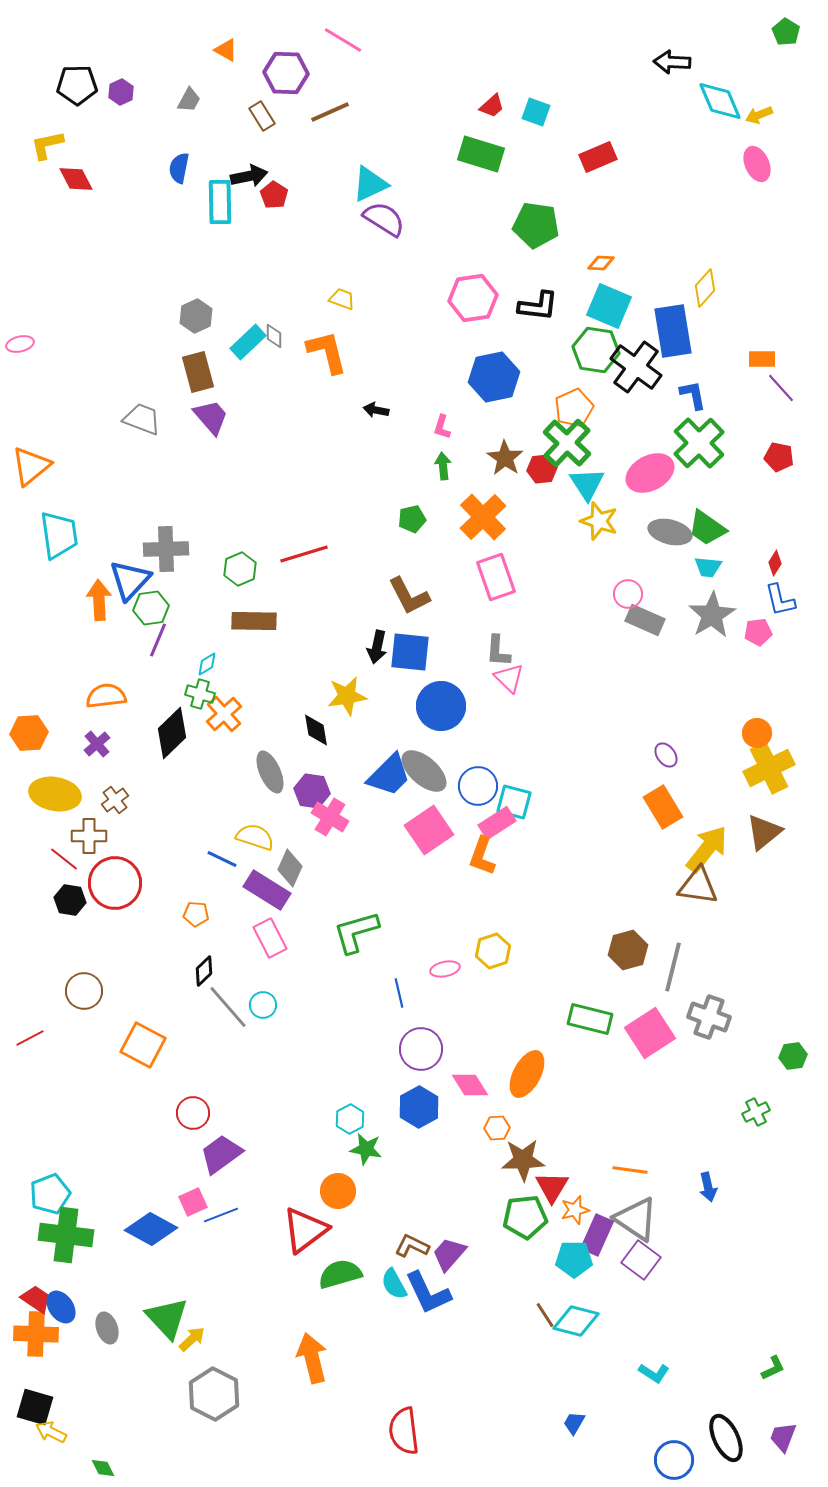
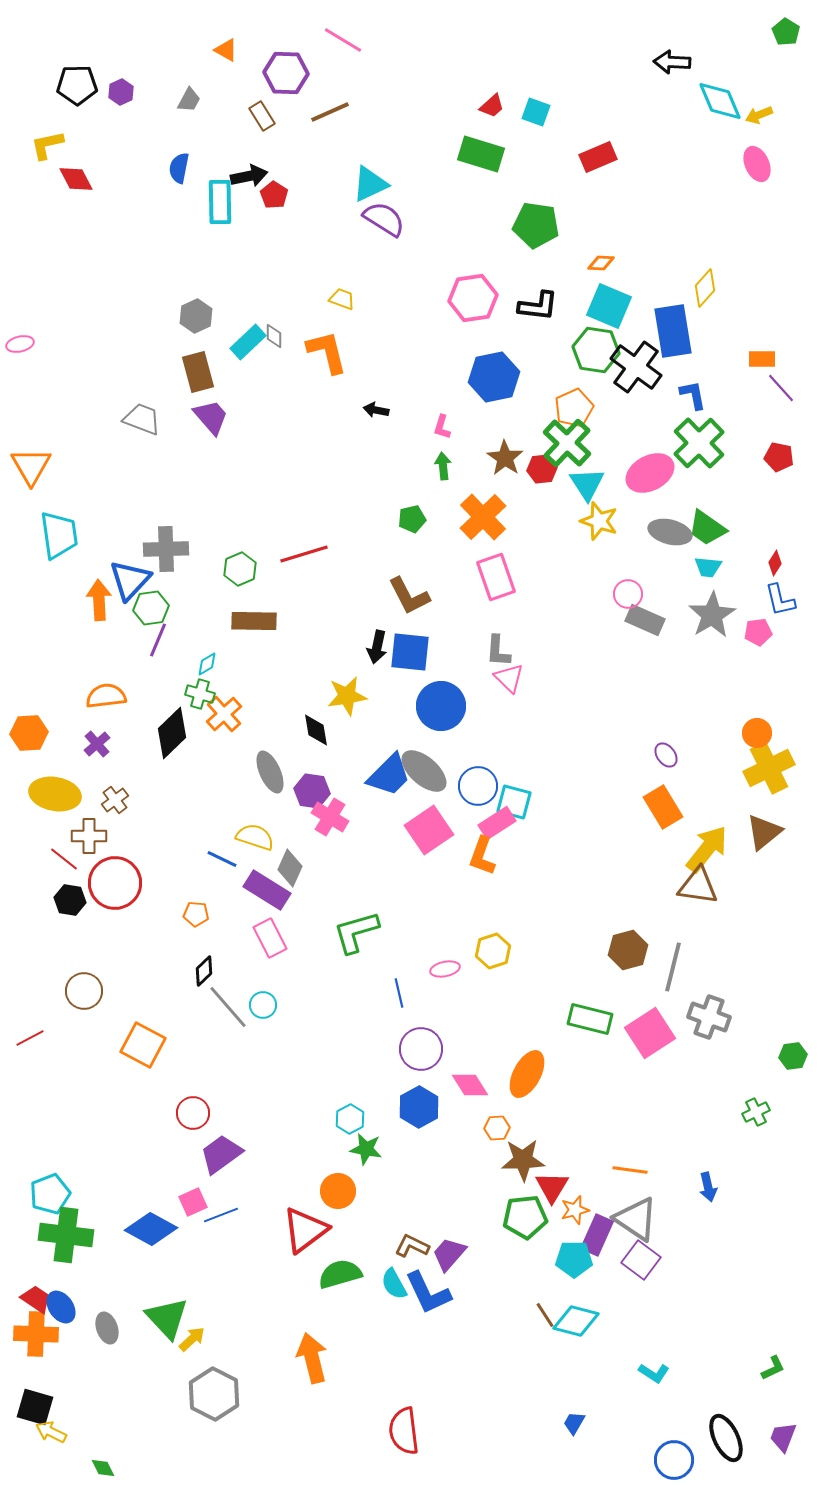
orange triangle at (31, 466): rotated 21 degrees counterclockwise
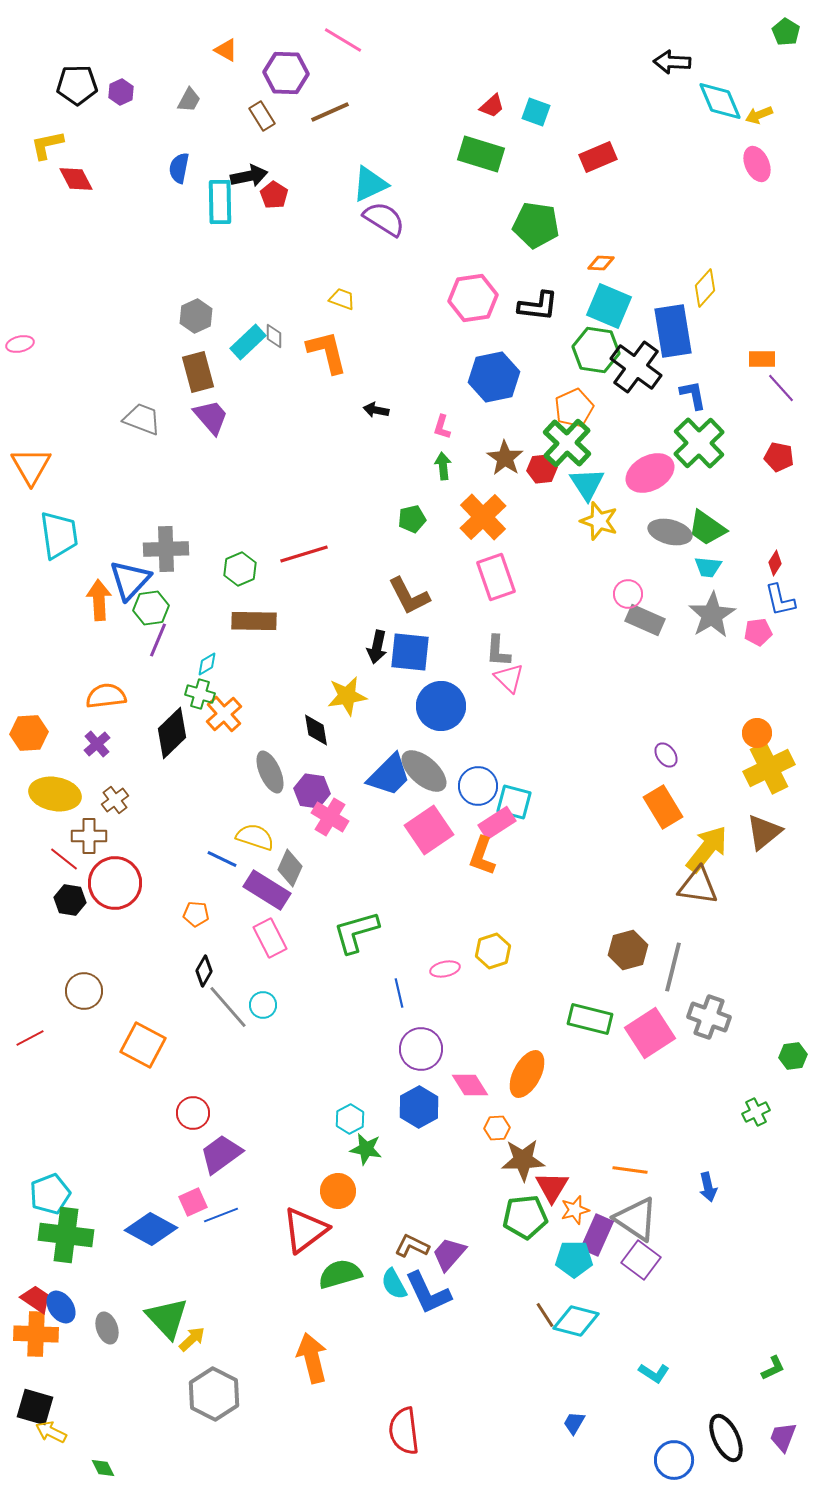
black diamond at (204, 971): rotated 16 degrees counterclockwise
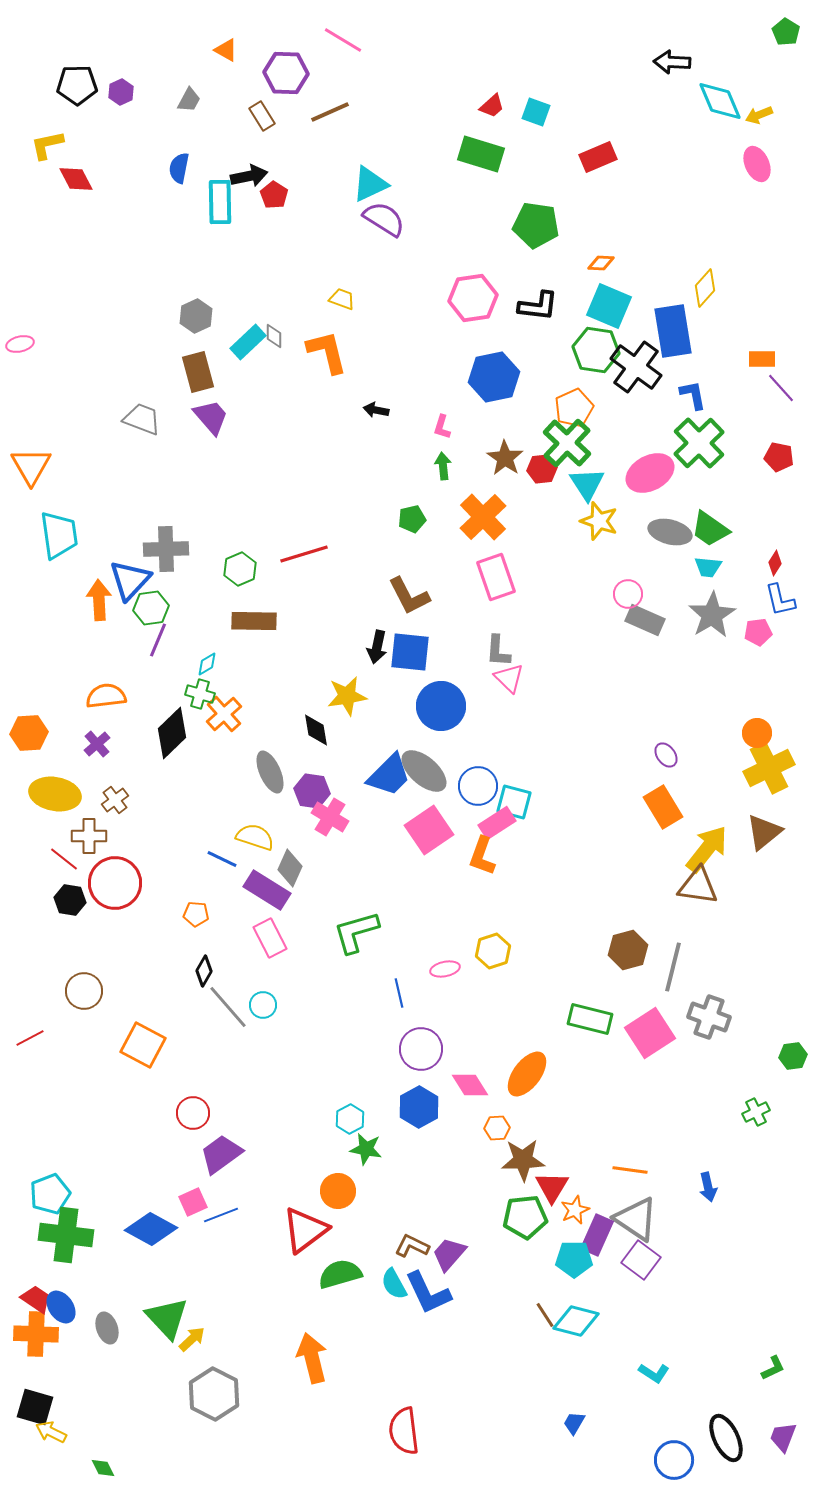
green trapezoid at (707, 528): moved 3 px right, 1 px down
orange ellipse at (527, 1074): rotated 9 degrees clockwise
orange star at (575, 1210): rotated 8 degrees counterclockwise
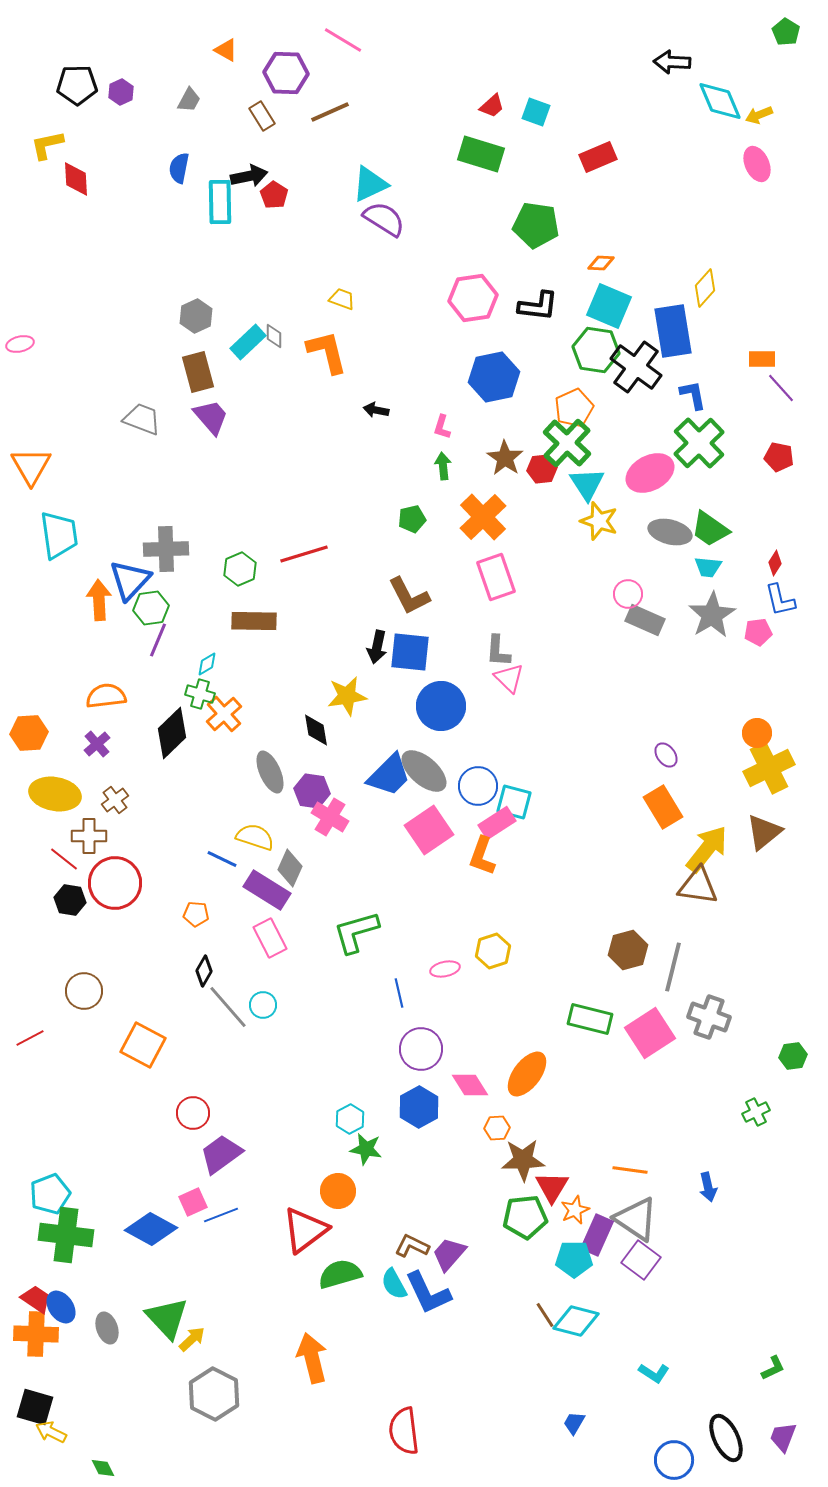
red diamond at (76, 179): rotated 24 degrees clockwise
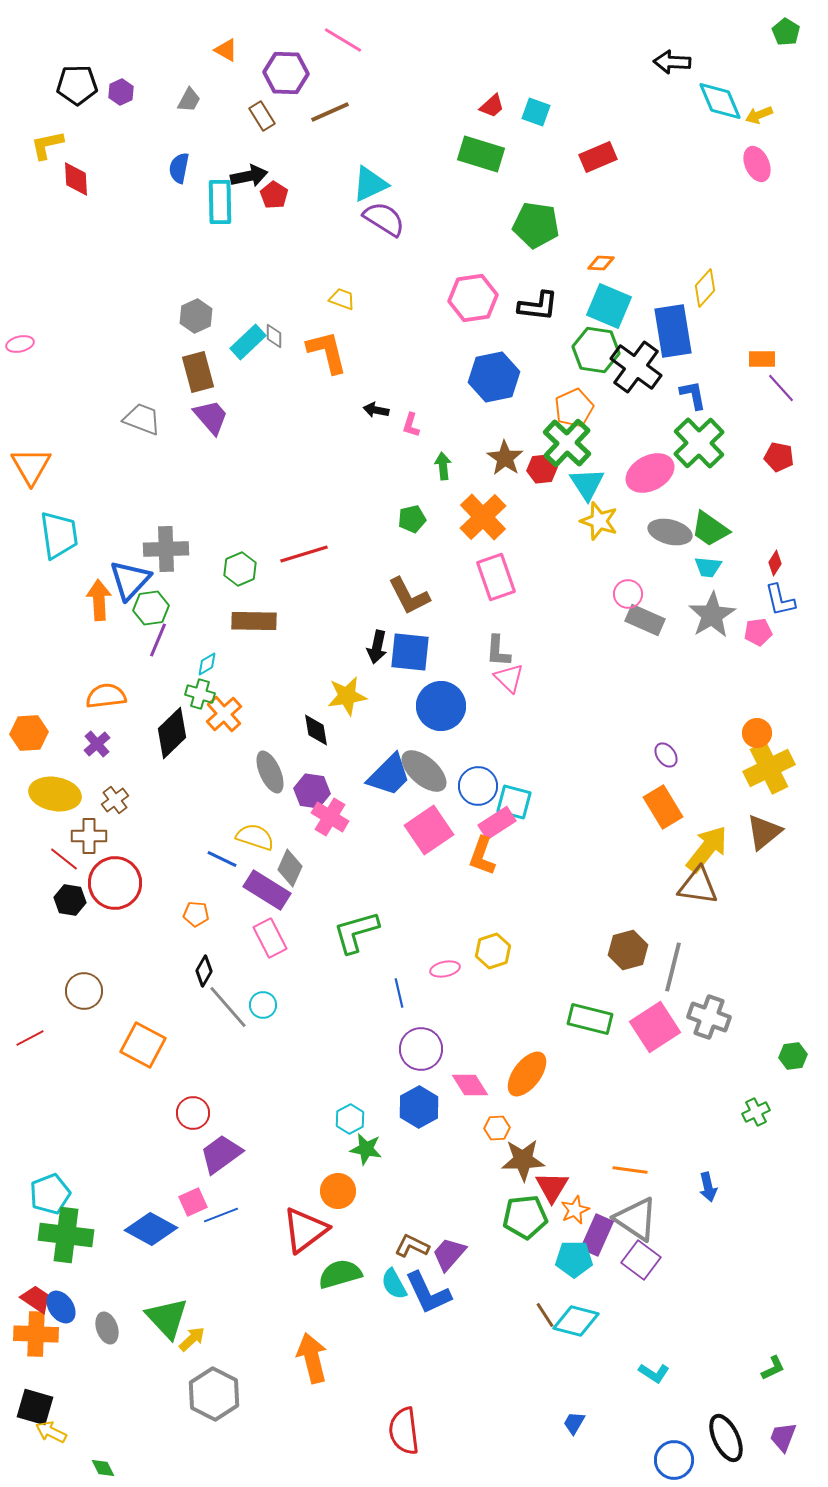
pink L-shape at (442, 427): moved 31 px left, 2 px up
pink square at (650, 1033): moved 5 px right, 6 px up
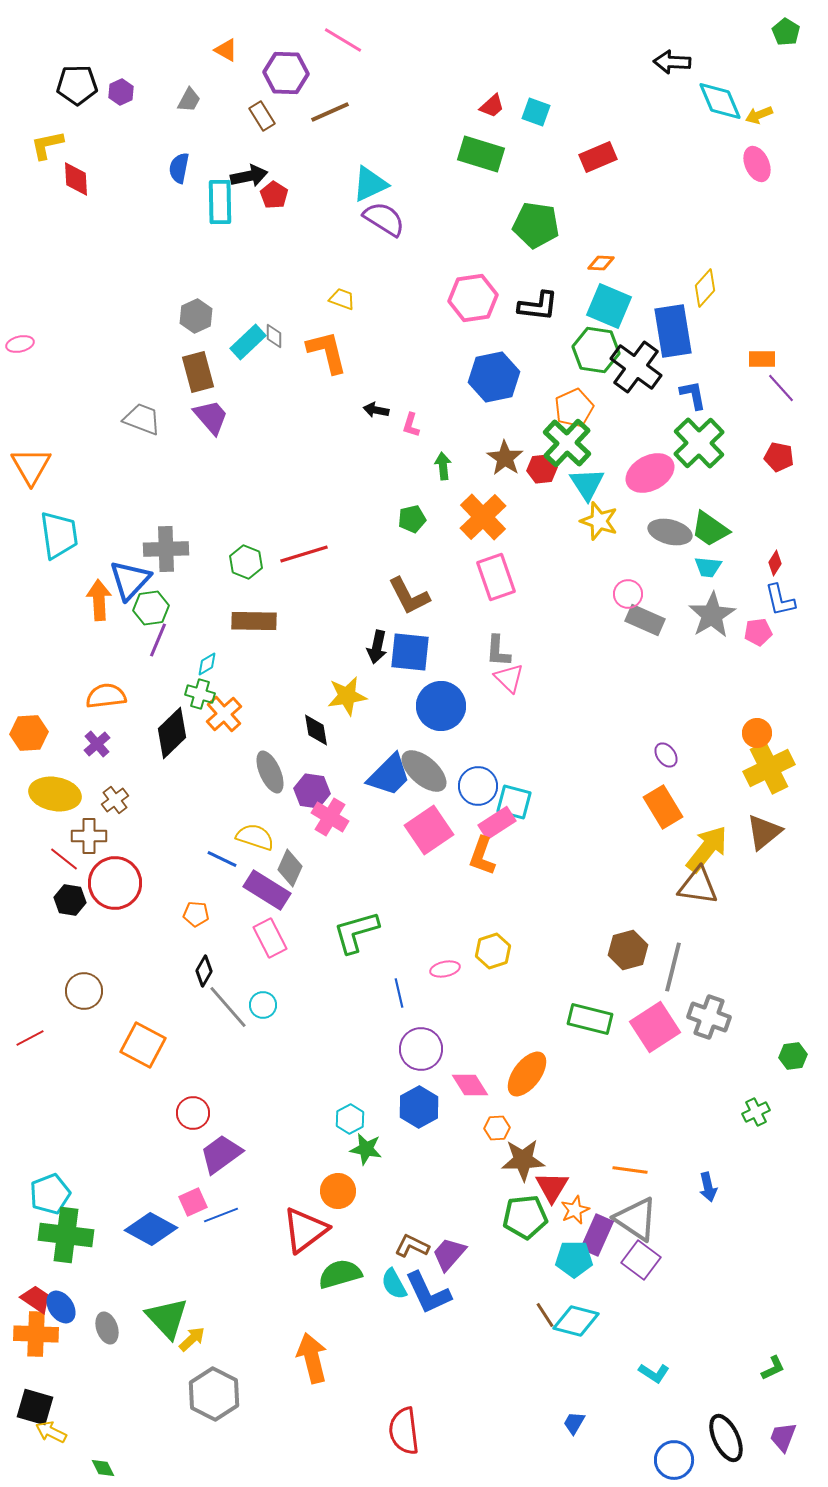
green hexagon at (240, 569): moved 6 px right, 7 px up; rotated 16 degrees counterclockwise
